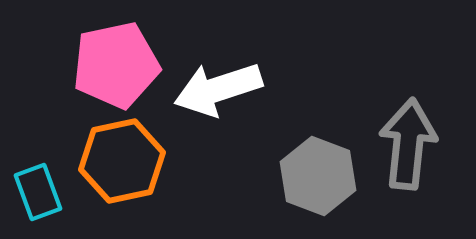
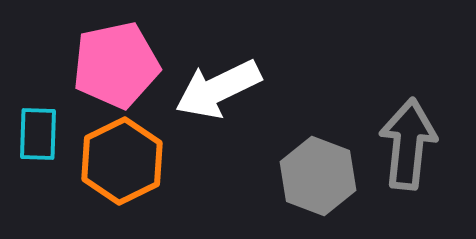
white arrow: rotated 8 degrees counterclockwise
orange hexagon: rotated 14 degrees counterclockwise
cyan rectangle: moved 58 px up; rotated 22 degrees clockwise
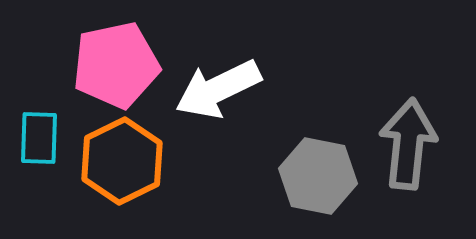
cyan rectangle: moved 1 px right, 4 px down
gray hexagon: rotated 10 degrees counterclockwise
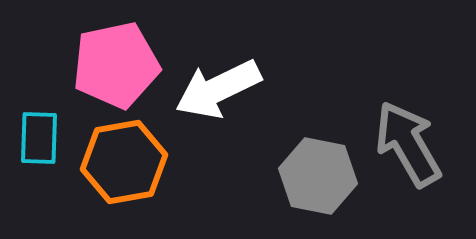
gray arrow: rotated 36 degrees counterclockwise
orange hexagon: moved 2 px right, 1 px down; rotated 16 degrees clockwise
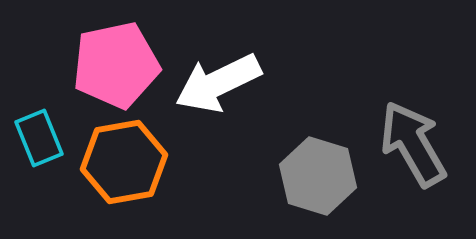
white arrow: moved 6 px up
cyan rectangle: rotated 24 degrees counterclockwise
gray arrow: moved 5 px right
gray hexagon: rotated 6 degrees clockwise
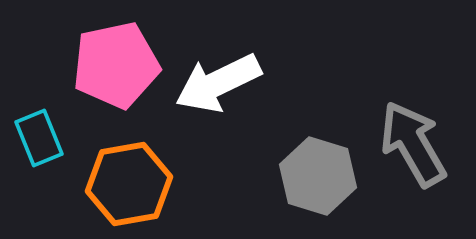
orange hexagon: moved 5 px right, 22 px down
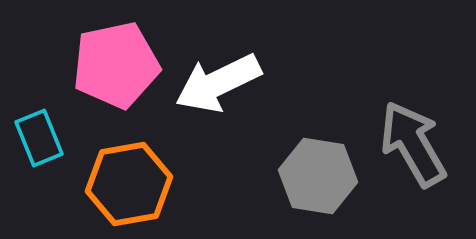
gray hexagon: rotated 8 degrees counterclockwise
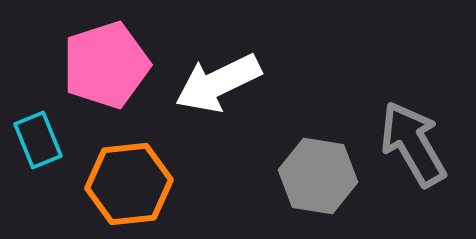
pink pentagon: moved 10 px left; rotated 6 degrees counterclockwise
cyan rectangle: moved 1 px left, 2 px down
orange hexagon: rotated 4 degrees clockwise
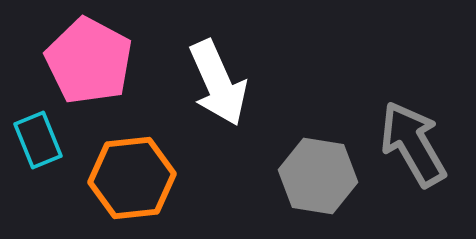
pink pentagon: moved 17 px left, 4 px up; rotated 26 degrees counterclockwise
white arrow: rotated 88 degrees counterclockwise
orange hexagon: moved 3 px right, 6 px up
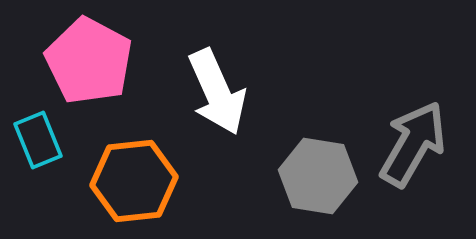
white arrow: moved 1 px left, 9 px down
gray arrow: rotated 60 degrees clockwise
orange hexagon: moved 2 px right, 3 px down
